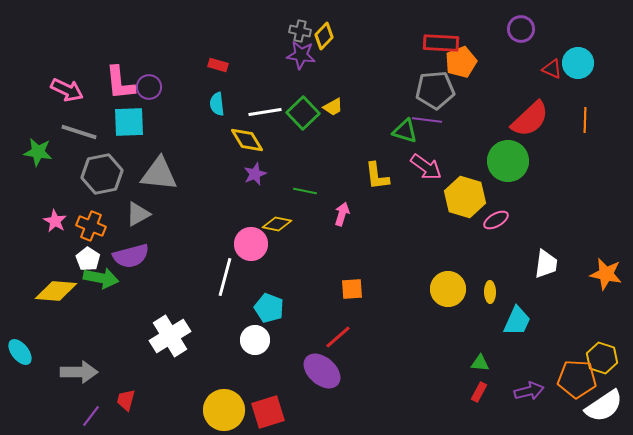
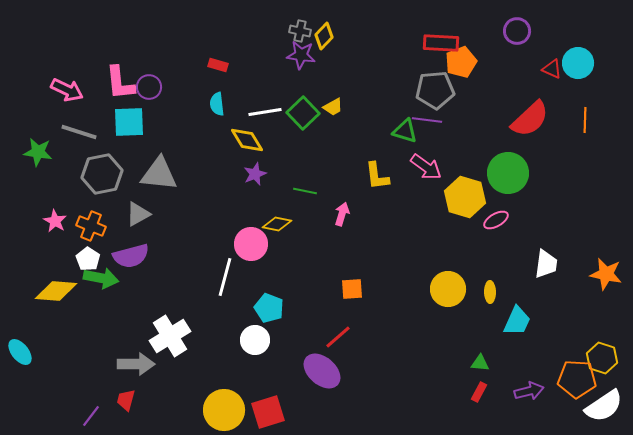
purple circle at (521, 29): moved 4 px left, 2 px down
green circle at (508, 161): moved 12 px down
gray arrow at (79, 372): moved 57 px right, 8 px up
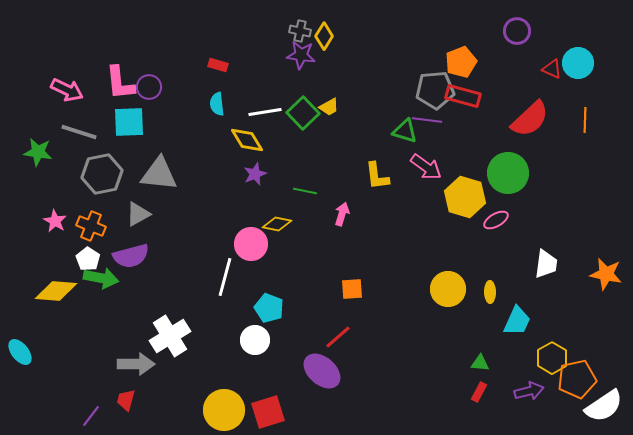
yellow diamond at (324, 36): rotated 12 degrees counterclockwise
red rectangle at (441, 43): moved 22 px right, 53 px down; rotated 12 degrees clockwise
yellow trapezoid at (333, 107): moved 4 px left
yellow hexagon at (602, 358): moved 50 px left; rotated 12 degrees clockwise
orange pentagon at (577, 379): rotated 15 degrees counterclockwise
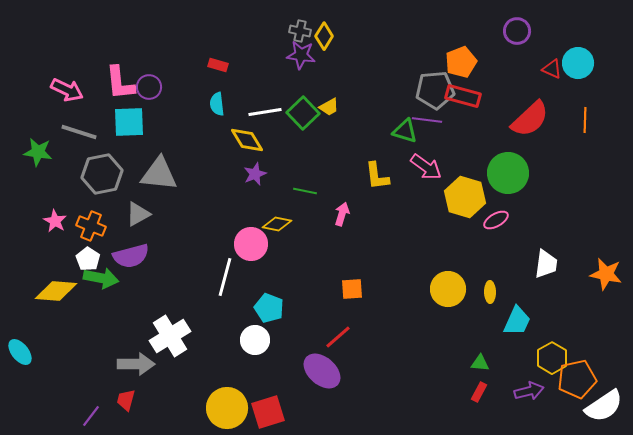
yellow circle at (224, 410): moved 3 px right, 2 px up
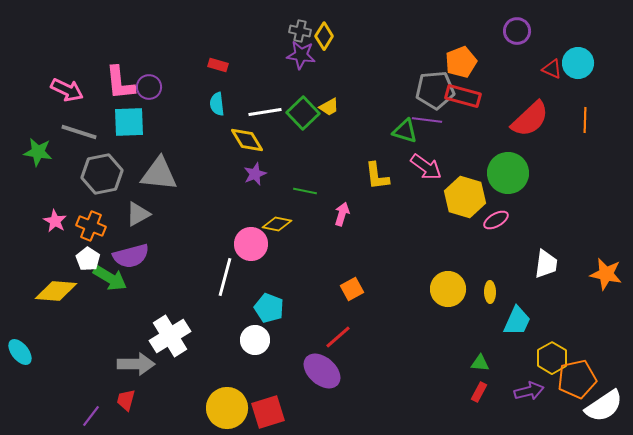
green arrow at (101, 278): moved 9 px right; rotated 20 degrees clockwise
orange square at (352, 289): rotated 25 degrees counterclockwise
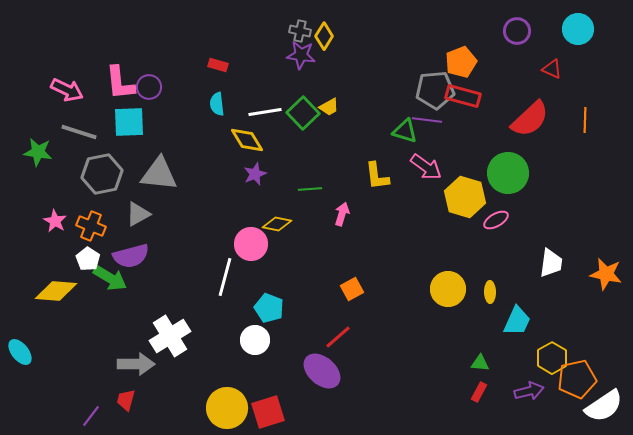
cyan circle at (578, 63): moved 34 px up
green line at (305, 191): moved 5 px right, 2 px up; rotated 15 degrees counterclockwise
white trapezoid at (546, 264): moved 5 px right, 1 px up
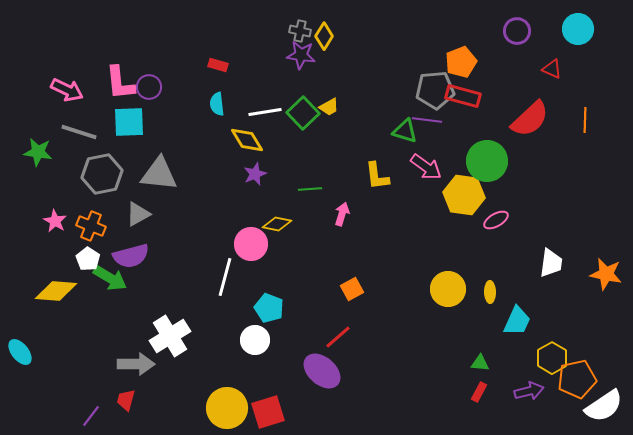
green circle at (508, 173): moved 21 px left, 12 px up
yellow hexagon at (465, 197): moved 1 px left, 2 px up; rotated 9 degrees counterclockwise
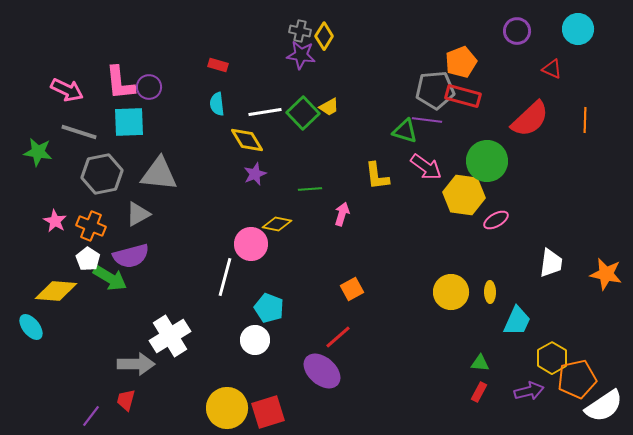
yellow circle at (448, 289): moved 3 px right, 3 px down
cyan ellipse at (20, 352): moved 11 px right, 25 px up
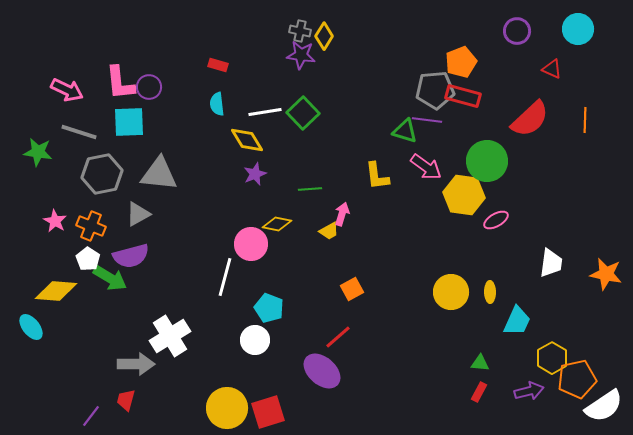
yellow trapezoid at (329, 107): moved 124 px down
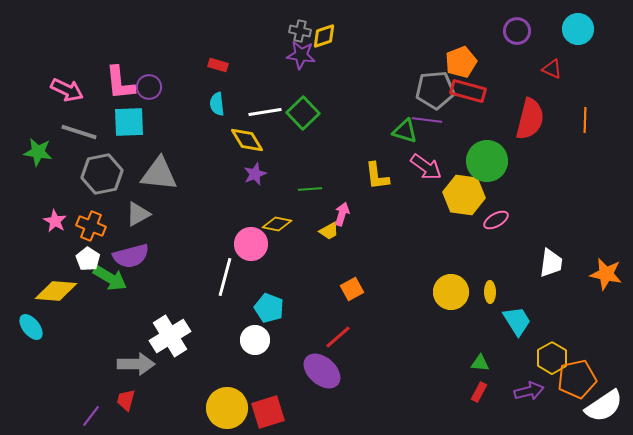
yellow diamond at (324, 36): rotated 40 degrees clockwise
red rectangle at (463, 96): moved 5 px right, 5 px up
red semicircle at (530, 119): rotated 33 degrees counterclockwise
cyan trapezoid at (517, 321): rotated 56 degrees counterclockwise
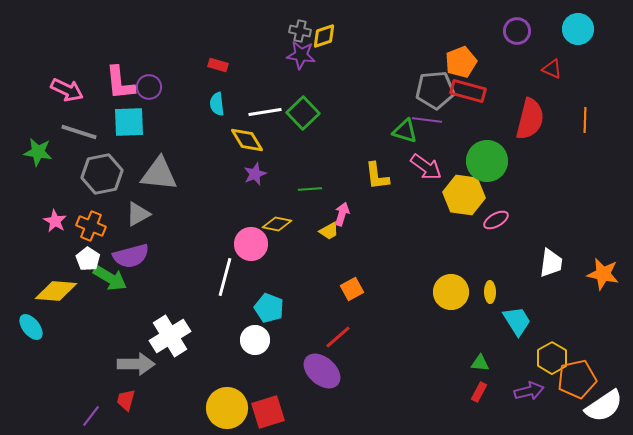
orange star at (606, 274): moved 3 px left
